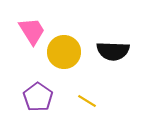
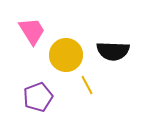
yellow circle: moved 2 px right, 3 px down
purple pentagon: rotated 16 degrees clockwise
yellow line: moved 16 px up; rotated 30 degrees clockwise
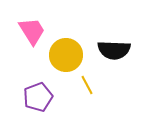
black semicircle: moved 1 px right, 1 px up
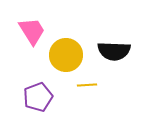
black semicircle: moved 1 px down
yellow line: rotated 66 degrees counterclockwise
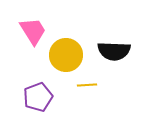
pink trapezoid: moved 1 px right
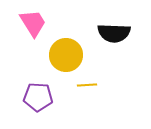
pink trapezoid: moved 8 px up
black semicircle: moved 18 px up
purple pentagon: rotated 24 degrees clockwise
